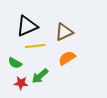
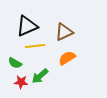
red star: moved 1 px up
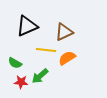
yellow line: moved 11 px right, 4 px down; rotated 12 degrees clockwise
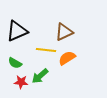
black triangle: moved 10 px left, 5 px down
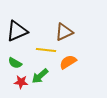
orange semicircle: moved 1 px right, 4 px down
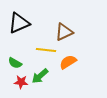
black triangle: moved 2 px right, 8 px up
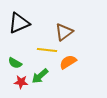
brown triangle: rotated 12 degrees counterclockwise
yellow line: moved 1 px right
